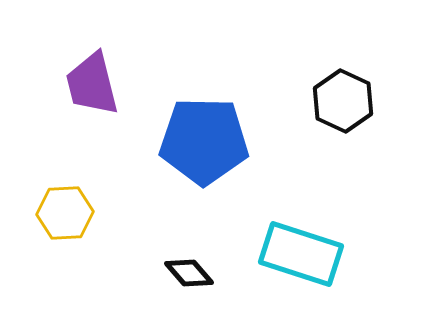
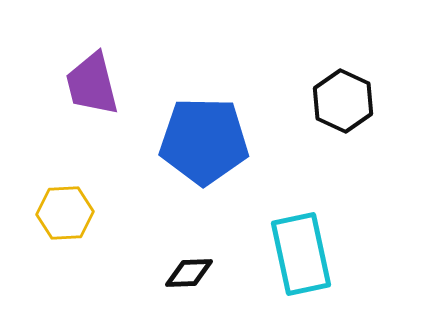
cyan rectangle: rotated 60 degrees clockwise
black diamond: rotated 51 degrees counterclockwise
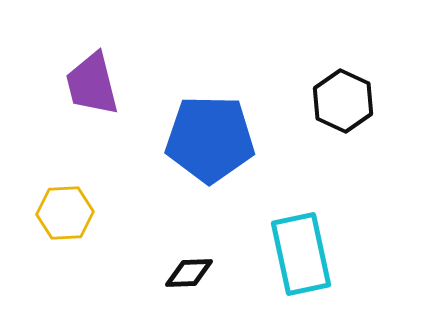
blue pentagon: moved 6 px right, 2 px up
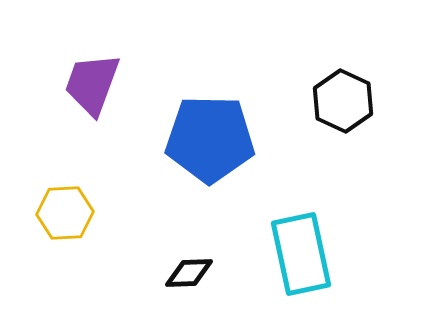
purple trapezoid: rotated 34 degrees clockwise
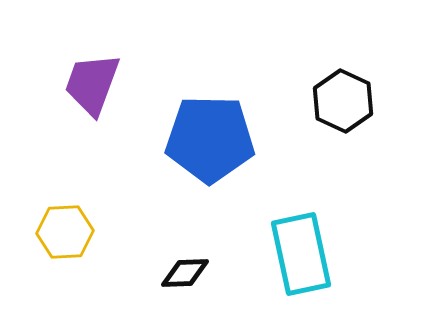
yellow hexagon: moved 19 px down
black diamond: moved 4 px left
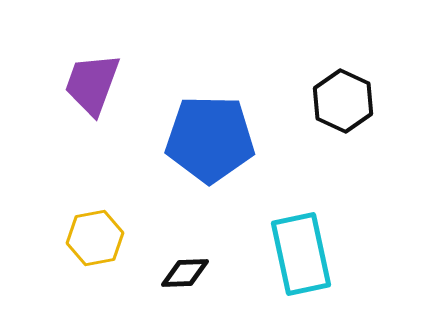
yellow hexagon: moved 30 px right, 6 px down; rotated 8 degrees counterclockwise
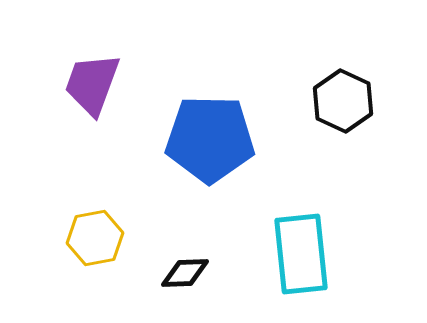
cyan rectangle: rotated 6 degrees clockwise
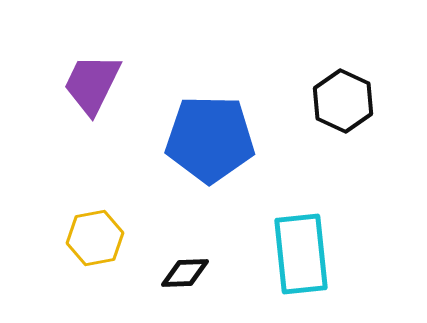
purple trapezoid: rotated 6 degrees clockwise
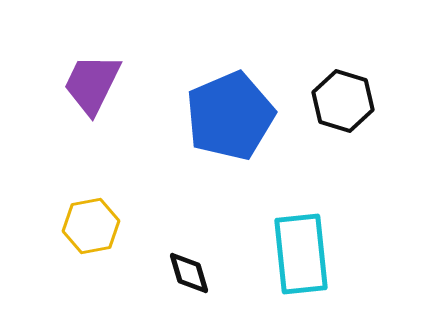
black hexagon: rotated 8 degrees counterclockwise
blue pentagon: moved 20 px right, 23 px up; rotated 24 degrees counterclockwise
yellow hexagon: moved 4 px left, 12 px up
black diamond: moved 4 px right; rotated 75 degrees clockwise
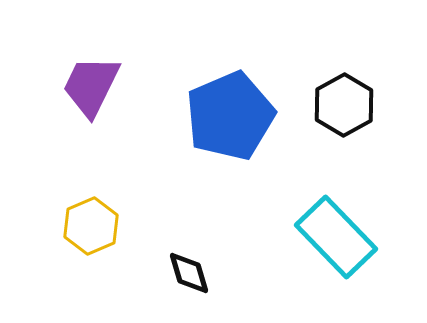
purple trapezoid: moved 1 px left, 2 px down
black hexagon: moved 1 px right, 4 px down; rotated 14 degrees clockwise
yellow hexagon: rotated 12 degrees counterclockwise
cyan rectangle: moved 35 px right, 17 px up; rotated 38 degrees counterclockwise
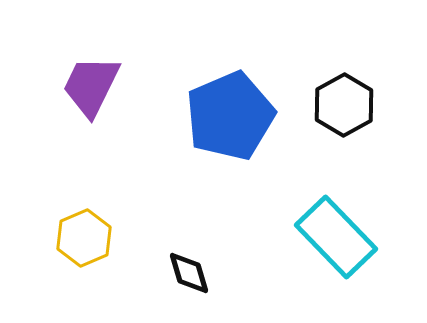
yellow hexagon: moved 7 px left, 12 px down
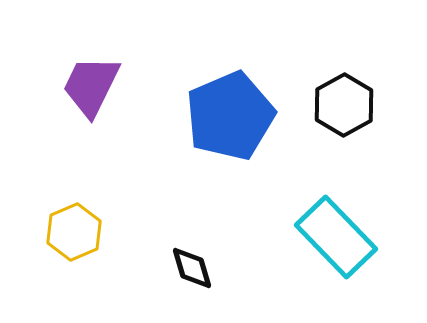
yellow hexagon: moved 10 px left, 6 px up
black diamond: moved 3 px right, 5 px up
